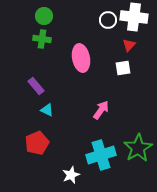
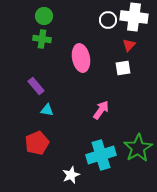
cyan triangle: rotated 16 degrees counterclockwise
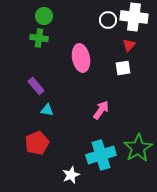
green cross: moved 3 px left, 1 px up
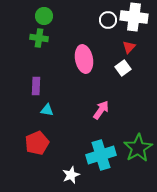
red triangle: moved 2 px down
pink ellipse: moved 3 px right, 1 px down
white square: rotated 28 degrees counterclockwise
purple rectangle: rotated 42 degrees clockwise
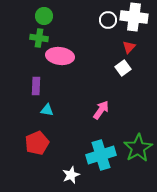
pink ellipse: moved 24 px left, 3 px up; rotated 72 degrees counterclockwise
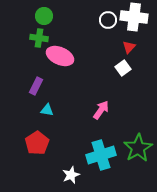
pink ellipse: rotated 16 degrees clockwise
purple rectangle: rotated 24 degrees clockwise
red pentagon: rotated 10 degrees counterclockwise
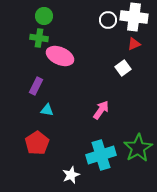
red triangle: moved 5 px right, 3 px up; rotated 24 degrees clockwise
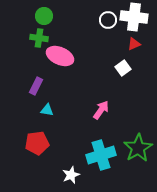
red pentagon: rotated 25 degrees clockwise
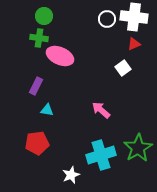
white circle: moved 1 px left, 1 px up
pink arrow: rotated 84 degrees counterclockwise
